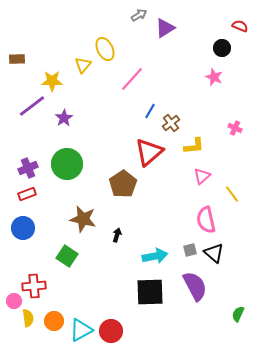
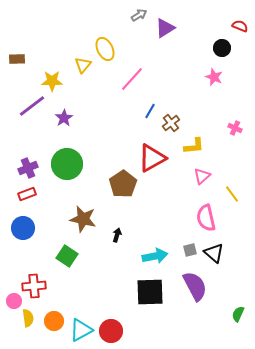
red triangle: moved 3 px right, 6 px down; rotated 12 degrees clockwise
pink semicircle: moved 2 px up
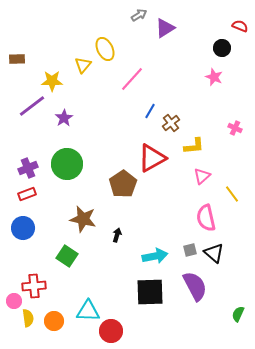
cyan triangle: moved 7 px right, 19 px up; rotated 30 degrees clockwise
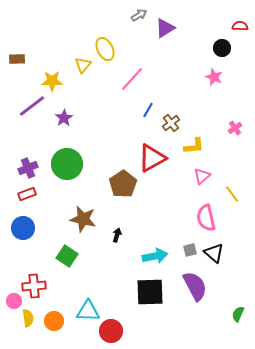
red semicircle: rotated 21 degrees counterclockwise
blue line: moved 2 px left, 1 px up
pink cross: rotated 32 degrees clockwise
